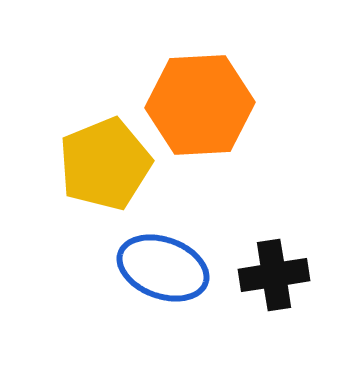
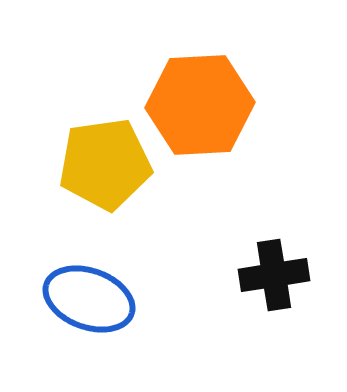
yellow pentagon: rotated 14 degrees clockwise
blue ellipse: moved 74 px left, 31 px down
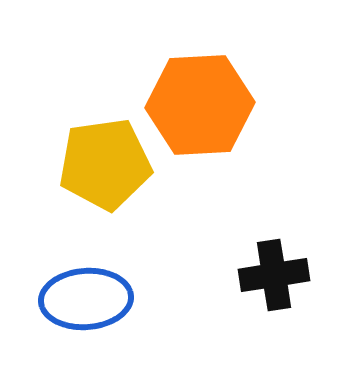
blue ellipse: moved 3 px left; rotated 24 degrees counterclockwise
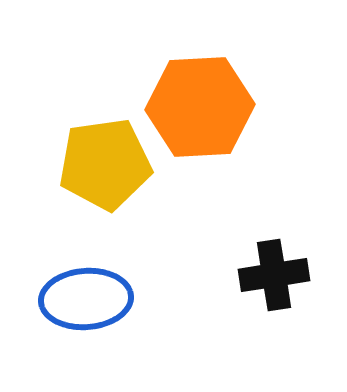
orange hexagon: moved 2 px down
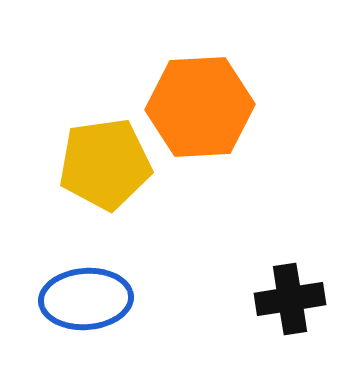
black cross: moved 16 px right, 24 px down
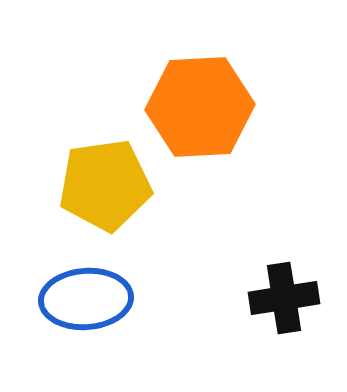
yellow pentagon: moved 21 px down
black cross: moved 6 px left, 1 px up
